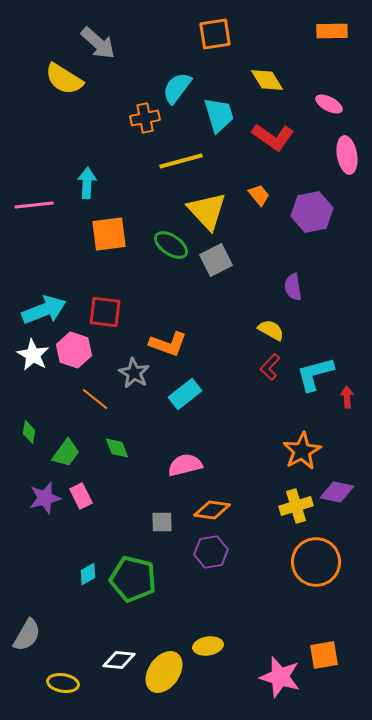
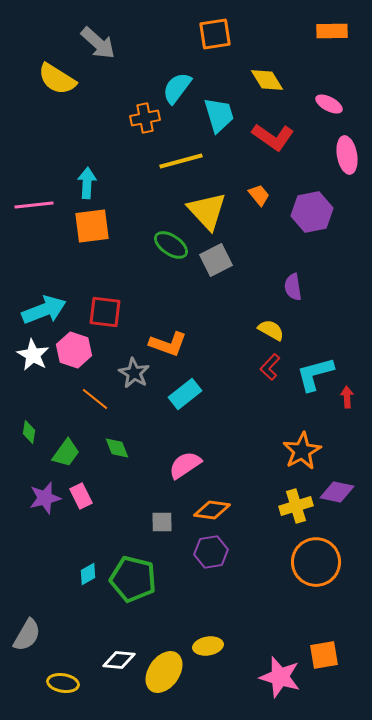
yellow semicircle at (64, 79): moved 7 px left
orange square at (109, 234): moved 17 px left, 8 px up
pink semicircle at (185, 465): rotated 20 degrees counterclockwise
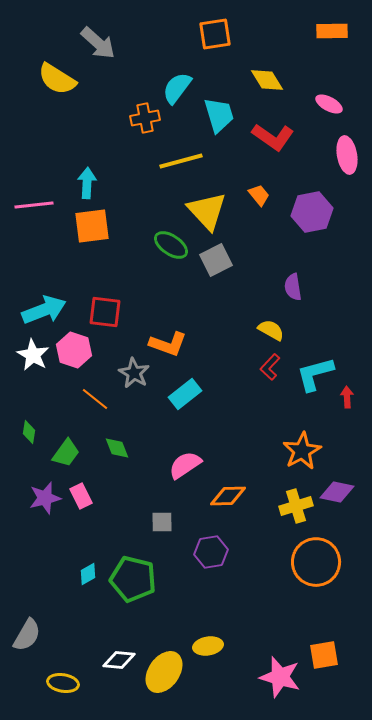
orange diamond at (212, 510): moved 16 px right, 14 px up; rotated 9 degrees counterclockwise
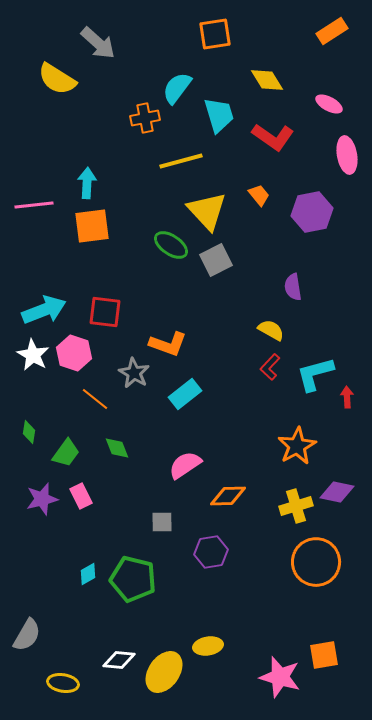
orange rectangle at (332, 31): rotated 32 degrees counterclockwise
pink hexagon at (74, 350): moved 3 px down
orange star at (302, 451): moved 5 px left, 5 px up
purple star at (45, 498): moved 3 px left, 1 px down
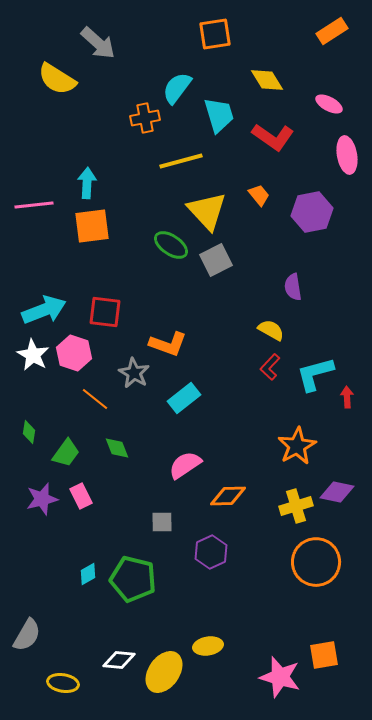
cyan rectangle at (185, 394): moved 1 px left, 4 px down
purple hexagon at (211, 552): rotated 16 degrees counterclockwise
